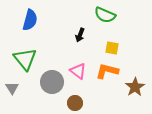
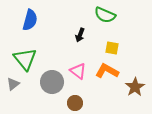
orange L-shape: rotated 15 degrees clockwise
gray triangle: moved 1 px right, 4 px up; rotated 24 degrees clockwise
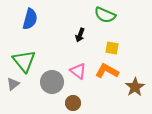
blue semicircle: moved 1 px up
green triangle: moved 1 px left, 2 px down
brown circle: moved 2 px left
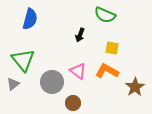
green triangle: moved 1 px left, 1 px up
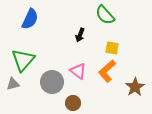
green semicircle: rotated 25 degrees clockwise
blue semicircle: rotated 10 degrees clockwise
green triangle: rotated 20 degrees clockwise
orange L-shape: rotated 70 degrees counterclockwise
gray triangle: rotated 24 degrees clockwise
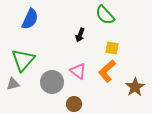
brown circle: moved 1 px right, 1 px down
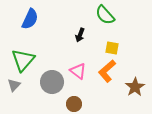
gray triangle: moved 1 px right, 1 px down; rotated 32 degrees counterclockwise
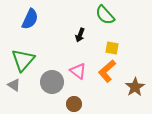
gray triangle: rotated 40 degrees counterclockwise
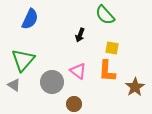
orange L-shape: rotated 45 degrees counterclockwise
